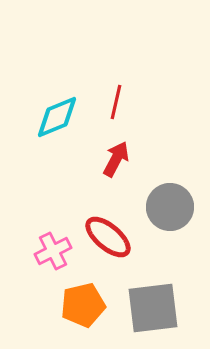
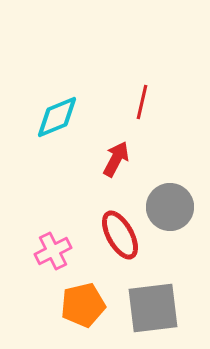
red line: moved 26 px right
red ellipse: moved 12 px right, 2 px up; rotated 21 degrees clockwise
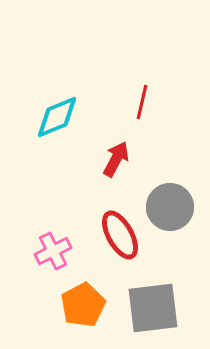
orange pentagon: rotated 15 degrees counterclockwise
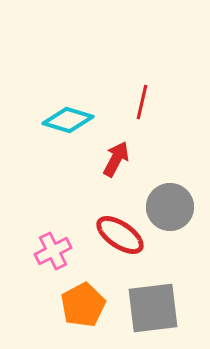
cyan diamond: moved 11 px right, 3 px down; rotated 39 degrees clockwise
red ellipse: rotated 27 degrees counterclockwise
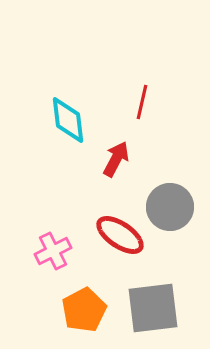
cyan diamond: rotated 66 degrees clockwise
orange pentagon: moved 1 px right, 5 px down
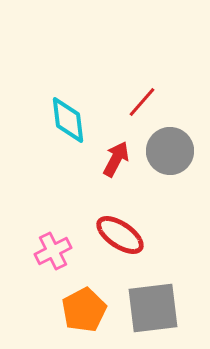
red line: rotated 28 degrees clockwise
gray circle: moved 56 px up
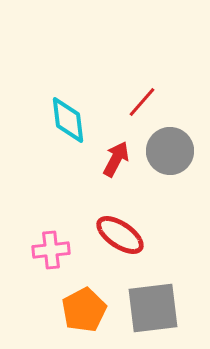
pink cross: moved 2 px left, 1 px up; rotated 21 degrees clockwise
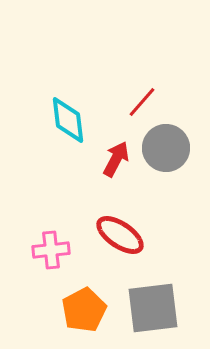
gray circle: moved 4 px left, 3 px up
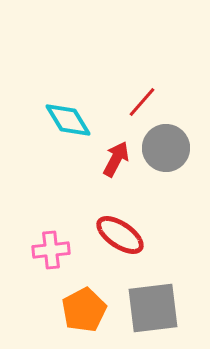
cyan diamond: rotated 24 degrees counterclockwise
